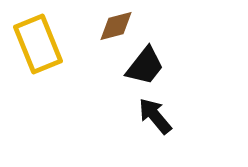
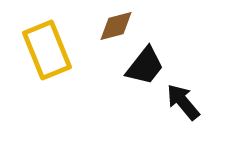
yellow rectangle: moved 9 px right, 6 px down
black arrow: moved 28 px right, 14 px up
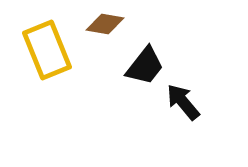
brown diamond: moved 11 px left, 2 px up; rotated 24 degrees clockwise
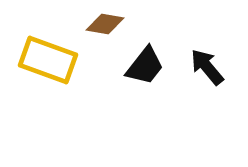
yellow rectangle: moved 1 px right, 10 px down; rotated 48 degrees counterclockwise
black arrow: moved 24 px right, 35 px up
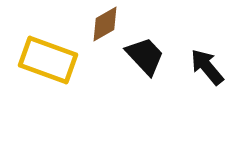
brown diamond: rotated 39 degrees counterclockwise
black trapezoid: moved 10 px up; rotated 81 degrees counterclockwise
